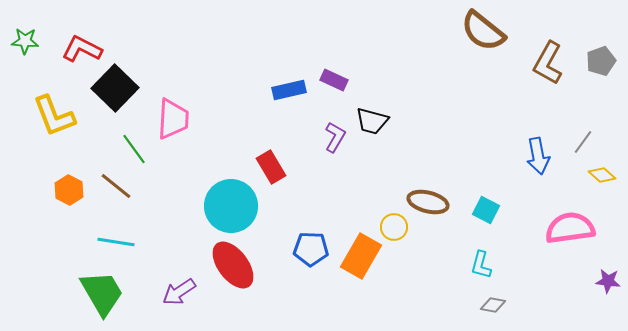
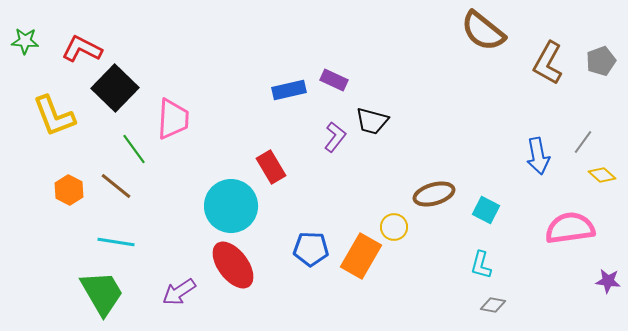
purple L-shape: rotated 8 degrees clockwise
brown ellipse: moved 6 px right, 8 px up; rotated 30 degrees counterclockwise
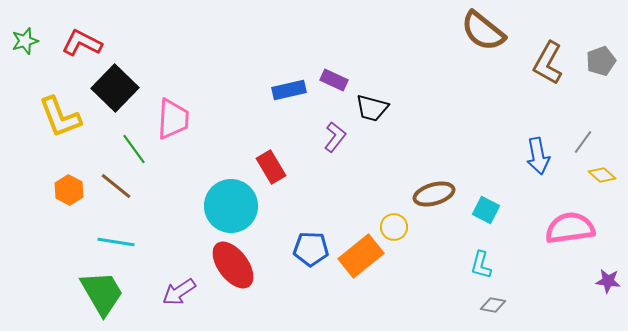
green star: rotated 20 degrees counterclockwise
red L-shape: moved 6 px up
yellow L-shape: moved 6 px right, 1 px down
black trapezoid: moved 13 px up
orange rectangle: rotated 21 degrees clockwise
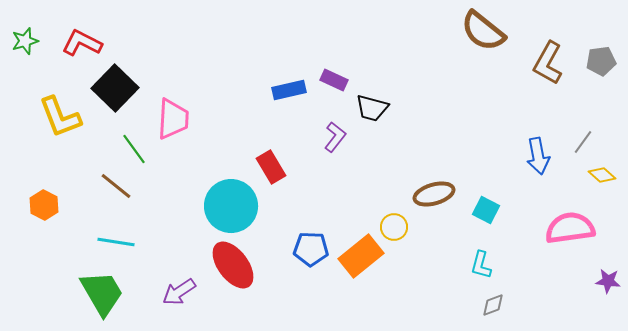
gray pentagon: rotated 12 degrees clockwise
orange hexagon: moved 25 px left, 15 px down
gray diamond: rotated 30 degrees counterclockwise
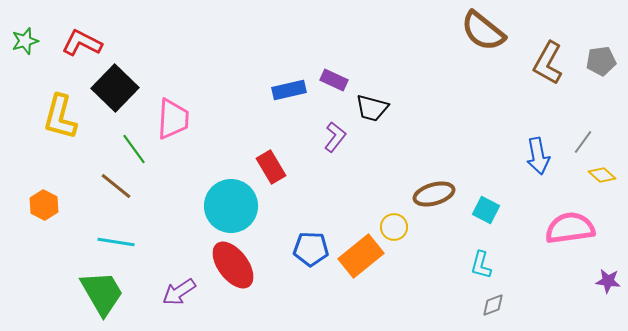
yellow L-shape: rotated 36 degrees clockwise
